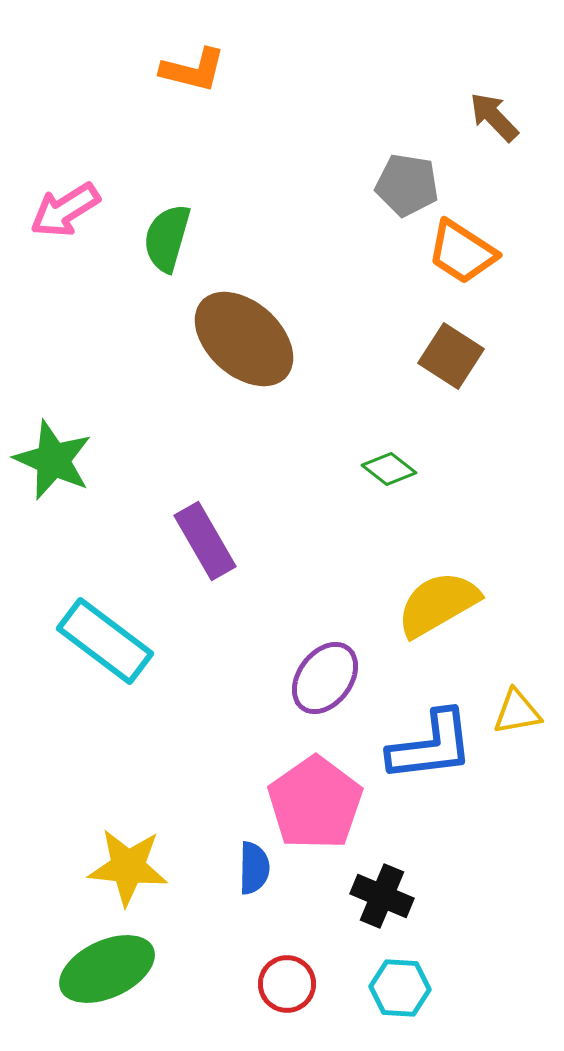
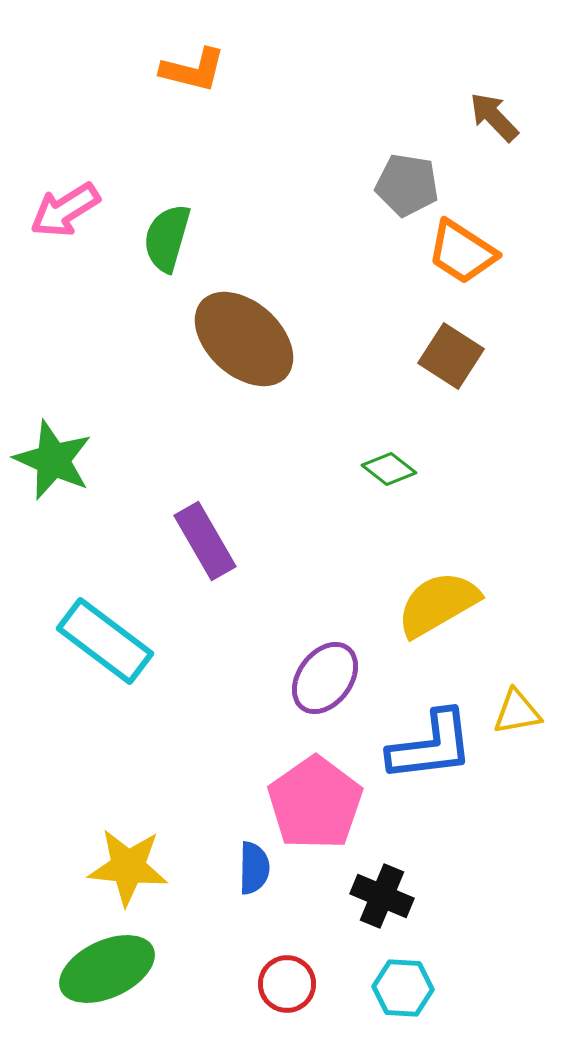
cyan hexagon: moved 3 px right
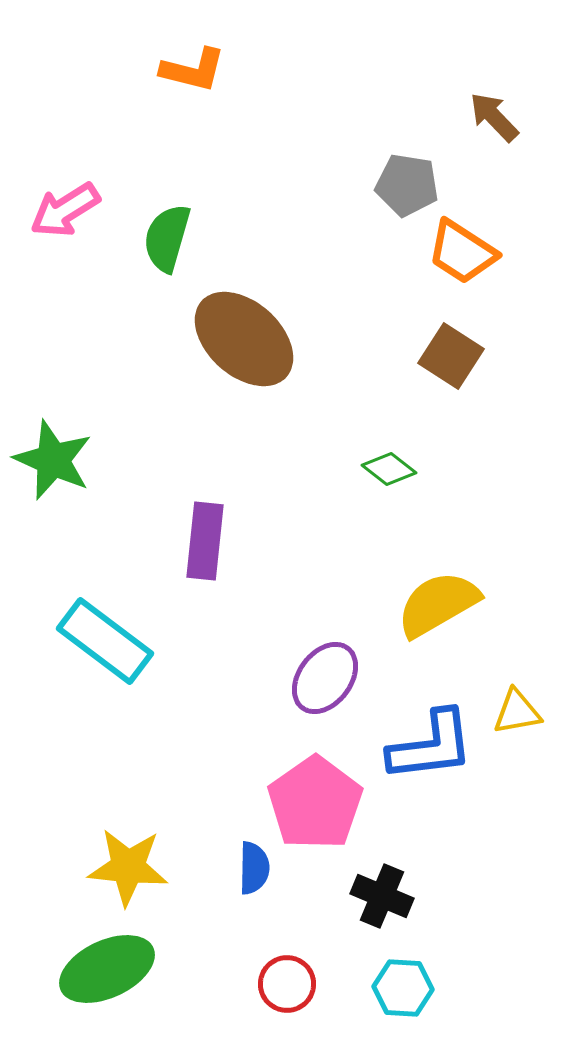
purple rectangle: rotated 36 degrees clockwise
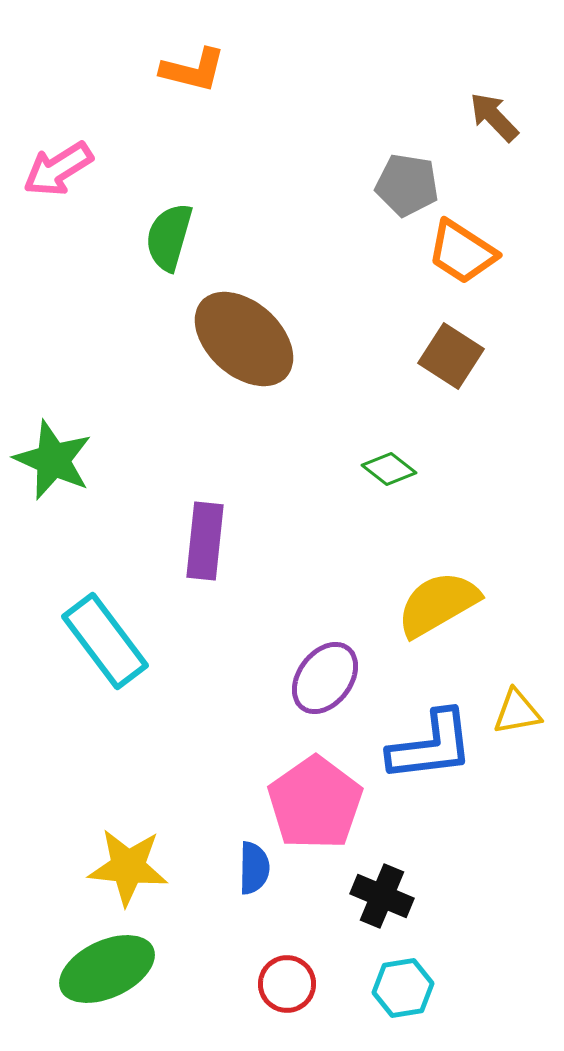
pink arrow: moved 7 px left, 41 px up
green semicircle: moved 2 px right, 1 px up
cyan rectangle: rotated 16 degrees clockwise
cyan hexagon: rotated 12 degrees counterclockwise
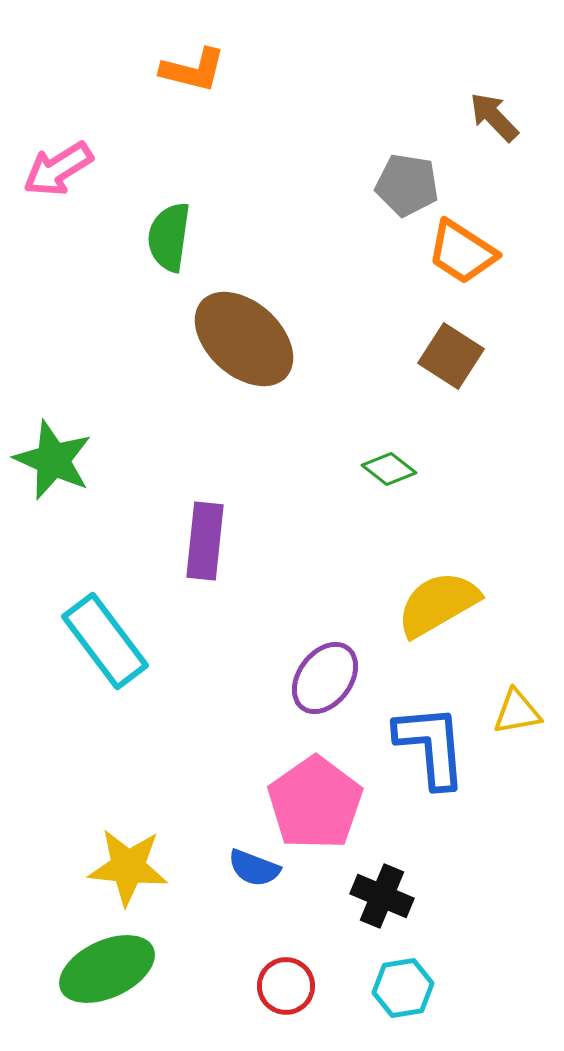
green semicircle: rotated 8 degrees counterclockwise
blue L-shape: rotated 88 degrees counterclockwise
blue semicircle: rotated 110 degrees clockwise
red circle: moved 1 px left, 2 px down
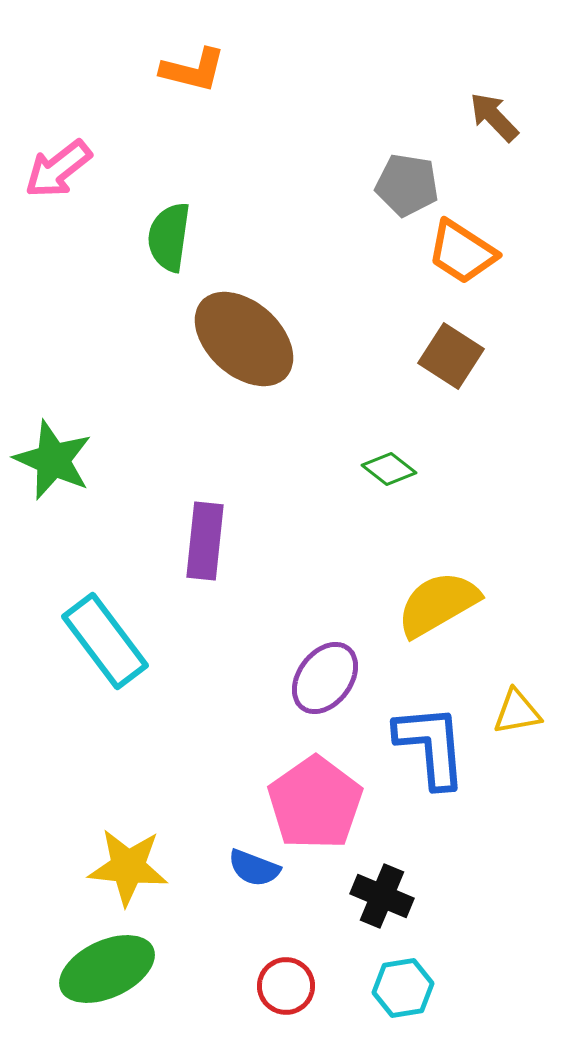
pink arrow: rotated 6 degrees counterclockwise
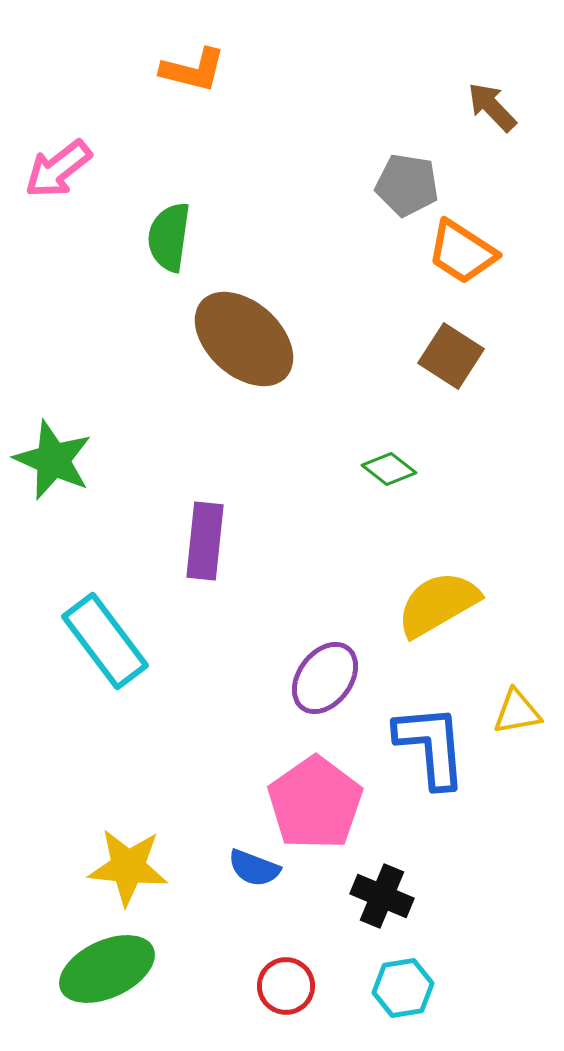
brown arrow: moved 2 px left, 10 px up
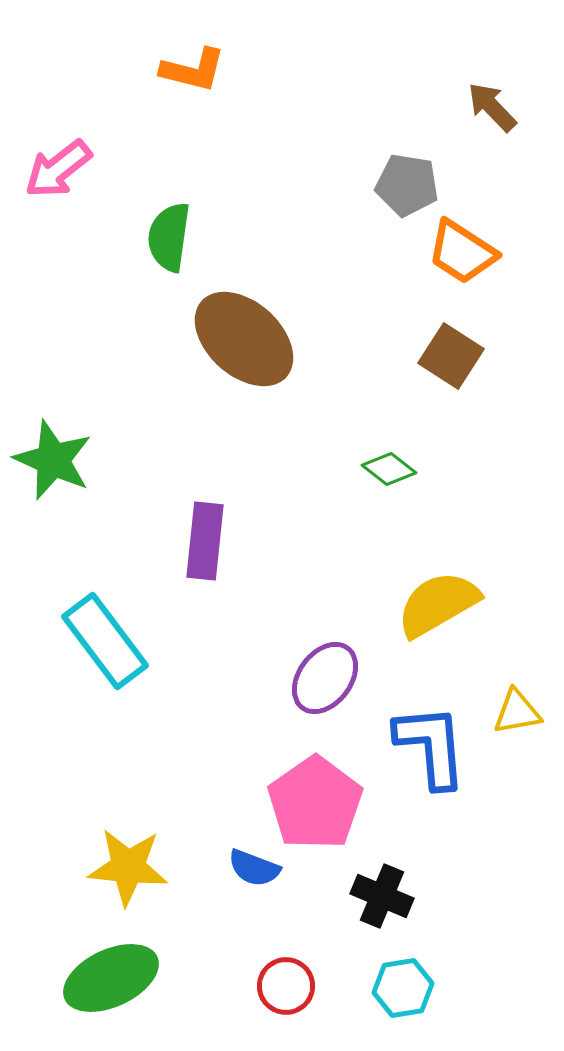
green ellipse: moved 4 px right, 9 px down
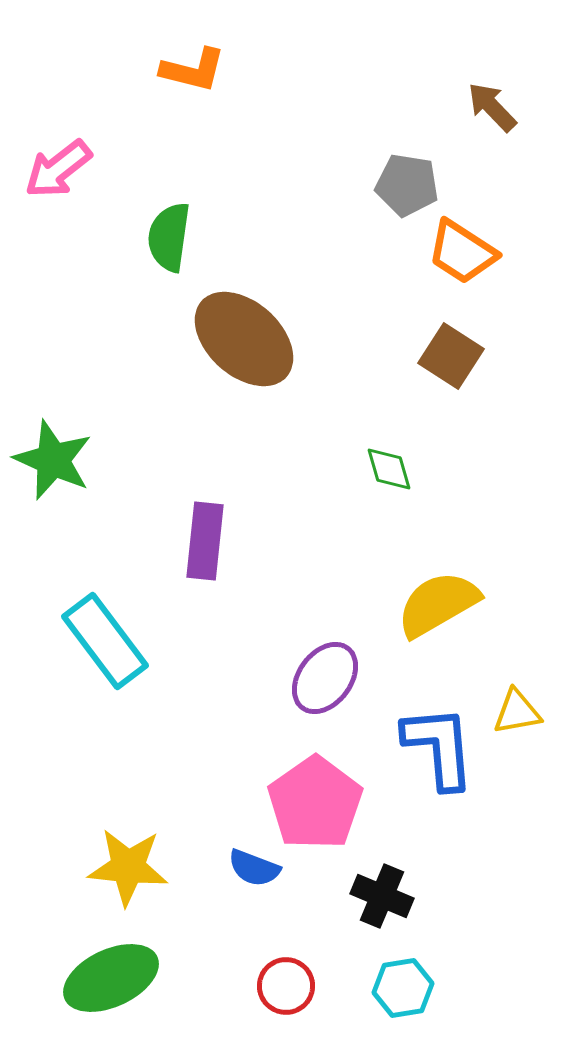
green diamond: rotated 36 degrees clockwise
blue L-shape: moved 8 px right, 1 px down
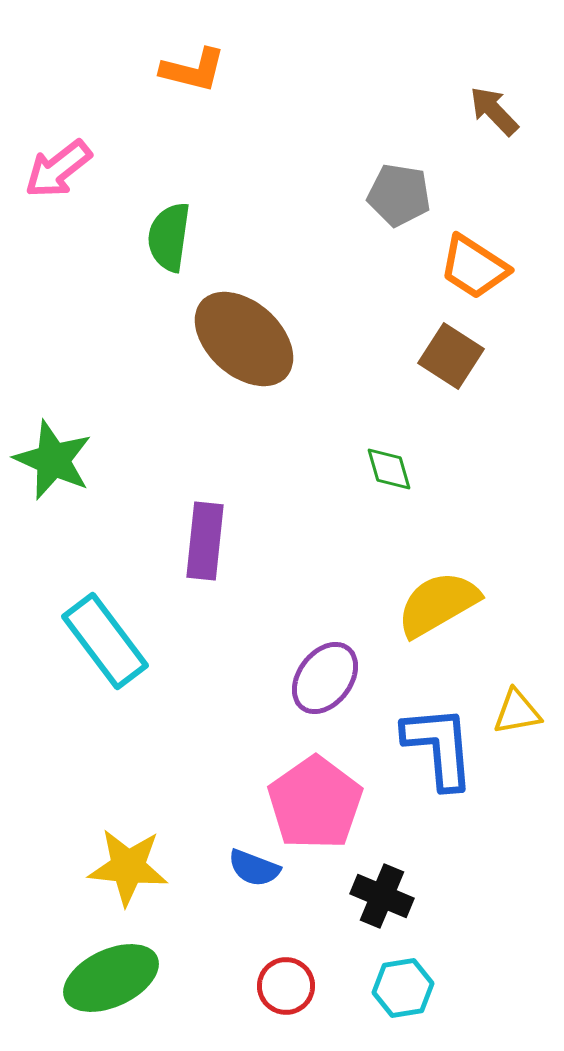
brown arrow: moved 2 px right, 4 px down
gray pentagon: moved 8 px left, 10 px down
orange trapezoid: moved 12 px right, 15 px down
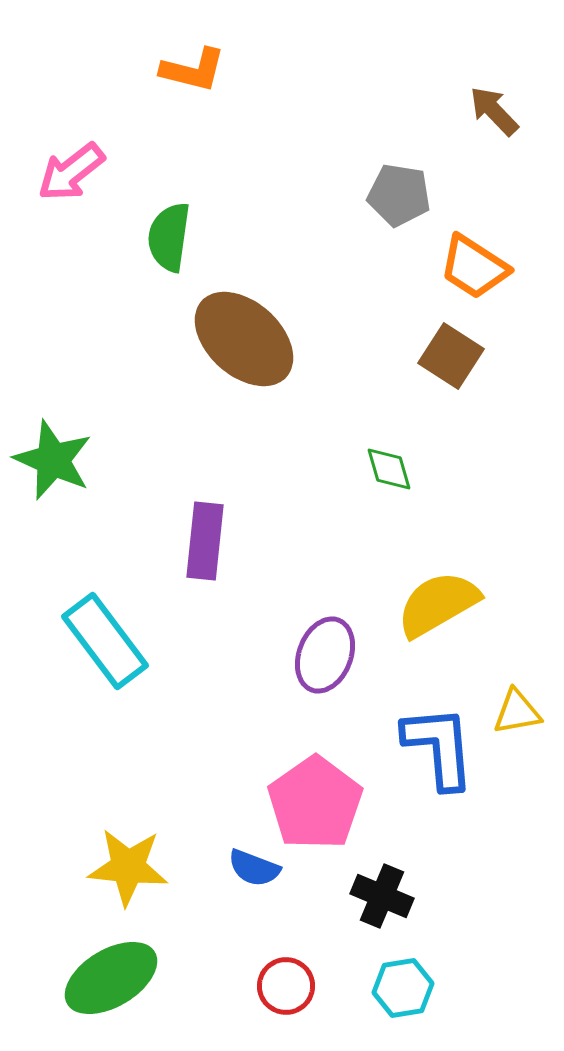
pink arrow: moved 13 px right, 3 px down
purple ellipse: moved 23 px up; rotated 16 degrees counterclockwise
green ellipse: rotated 6 degrees counterclockwise
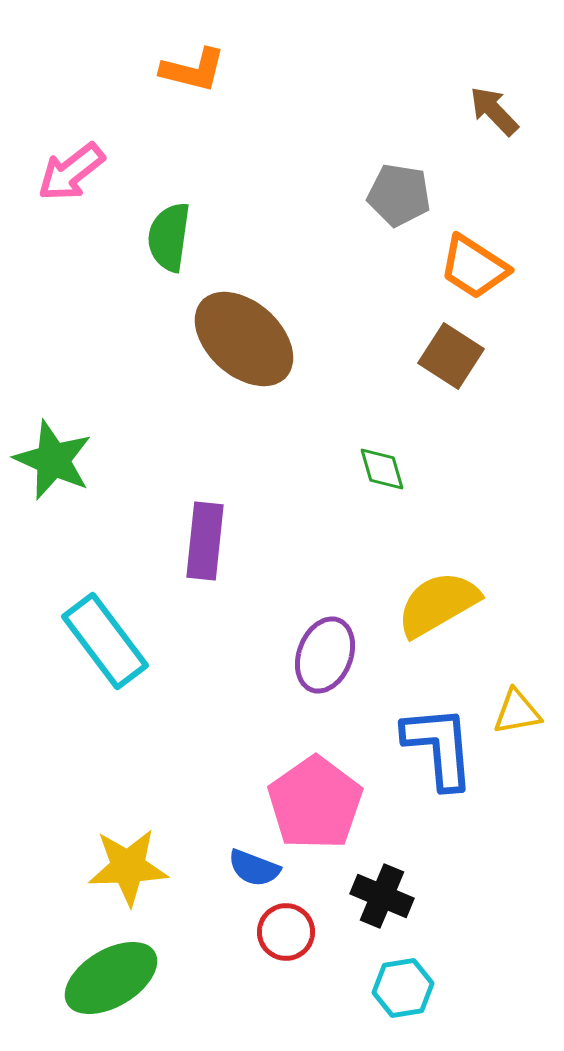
green diamond: moved 7 px left
yellow star: rotated 8 degrees counterclockwise
red circle: moved 54 px up
